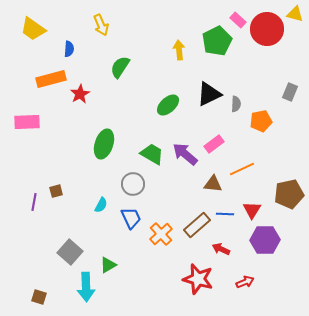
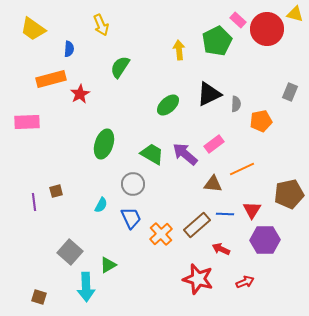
purple line at (34, 202): rotated 18 degrees counterclockwise
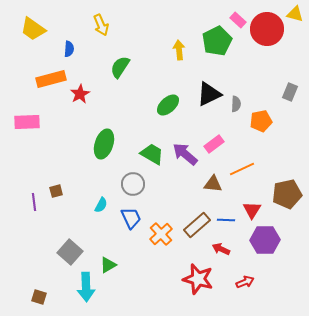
brown pentagon at (289, 194): moved 2 px left
blue line at (225, 214): moved 1 px right, 6 px down
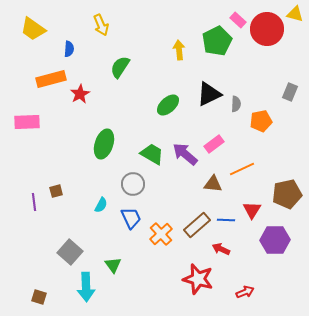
purple hexagon at (265, 240): moved 10 px right
green triangle at (108, 265): moved 5 px right; rotated 36 degrees counterclockwise
red arrow at (245, 282): moved 10 px down
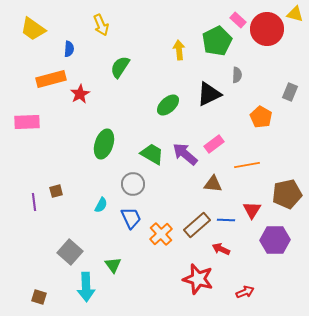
gray semicircle at (236, 104): moved 1 px right, 29 px up
orange pentagon at (261, 121): moved 4 px up; rotated 30 degrees counterclockwise
orange line at (242, 169): moved 5 px right, 4 px up; rotated 15 degrees clockwise
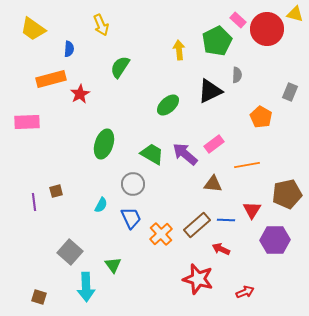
black triangle at (209, 94): moved 1 px right, 3 px up
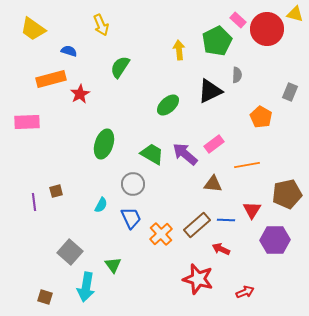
blue semicircle at (69, 49): moved 2 px down; rotated 77 degrees counterclockwise
cyan arrow at (86, 287): rotated 12 degrees clockwise
brown square at (39, 297): moved 6 px right
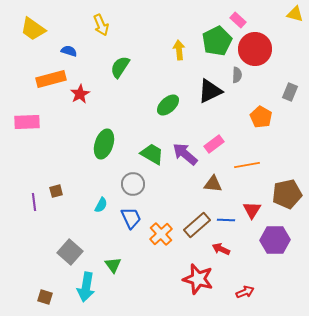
red circle at (267, 29): moved 12 px left, 20 px down
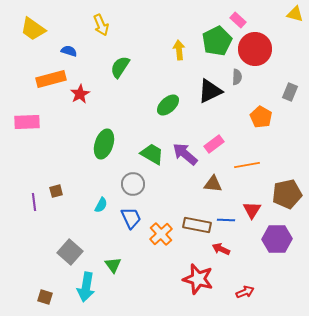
gray semicircle at (237, 75): moved 2 px down
brown rectangle at (197, 225): rotated 52 degrees clockwise
purple hexagon at (275, 240): moved 2 px right, 1 px up
